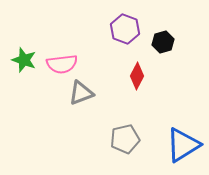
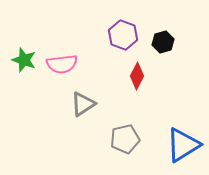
purple hexagon: moved 2 px left, 6 px down
gray triangle: moved 2 px right, 11 px down; rotated 12 degrees counterclockwise
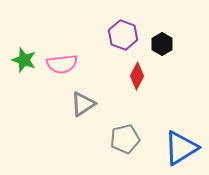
black hexagon: moved 1 px left, 2 px down; rotated 15 degrees counterclockwise
blue triangle: moved 2 px left, 3 px down
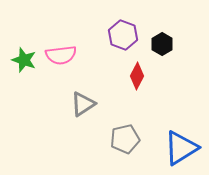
pink semicircle: moved 1 px left, 9 px up
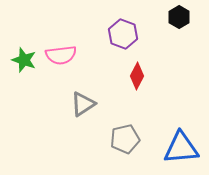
purple hexagon: moved 1 px up
black hexagon: moved 17 px right, 27 px up
blue triangle: rotated 27 degrees clockwise
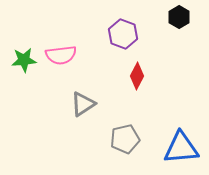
green star: rotated 25 degrees counterclockwise
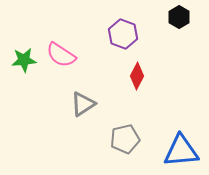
pink semicircle: rotated 40 degrees clockwise
blue triangle: moved 3 px down
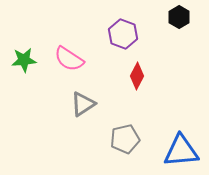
pink semicircle: moved 8 px right, 4 px down
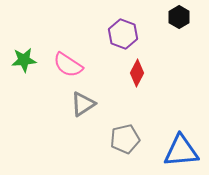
pink semicircle: moved 1 px left, 6 px down
red diamond: moved 3 px up
